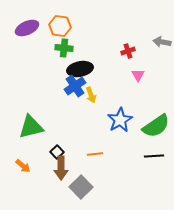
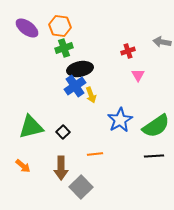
purple ellipse: rotated 60 degrees clockwise
green cross: rotated 24 degrees counterclockwise
black square: moved 6 px right, 20 px up
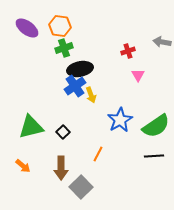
orange line: moved 3 px right; rotated 56 degrees counterclockwise
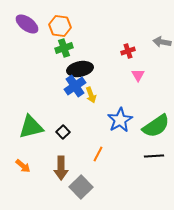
purple ellipse: moved 4 px up
